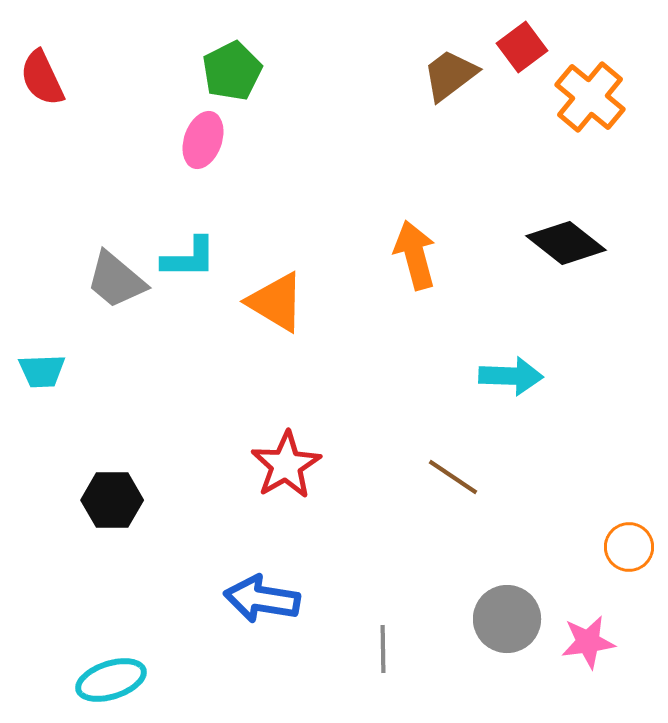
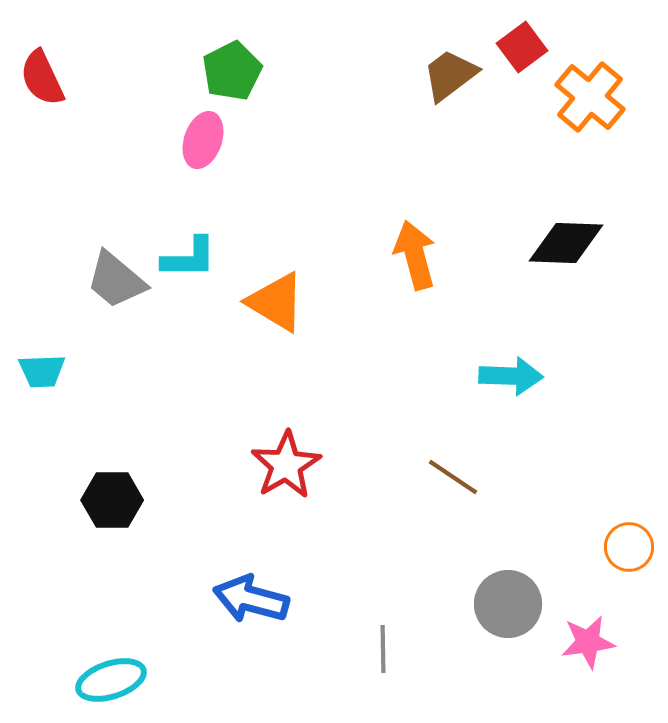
black diamond: rotated 36 degrees counterclockwise
blue arrow: moved 11 px left; rotated 6 degrees clockwise
gray circle: moved 1 px right, 15 px up
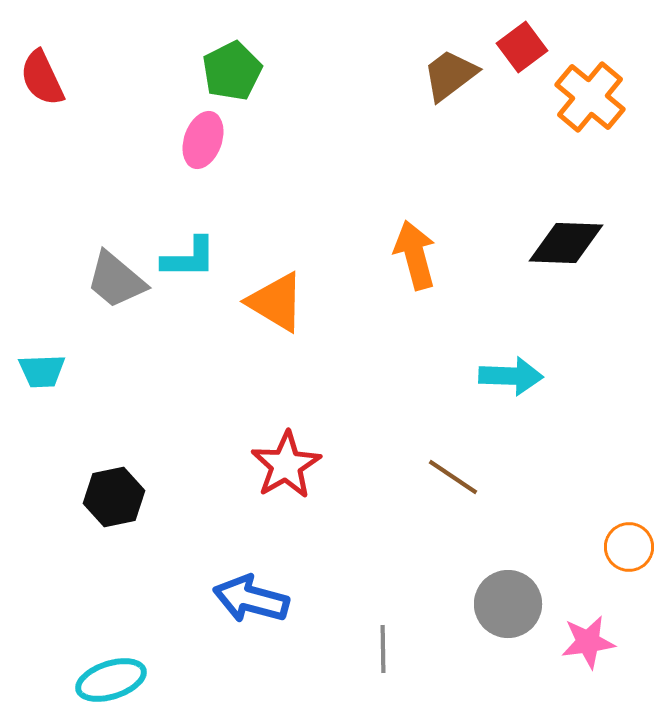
black hexagon: moved 2 px right, 3 px up; rotated 12 degrees counterclockwise
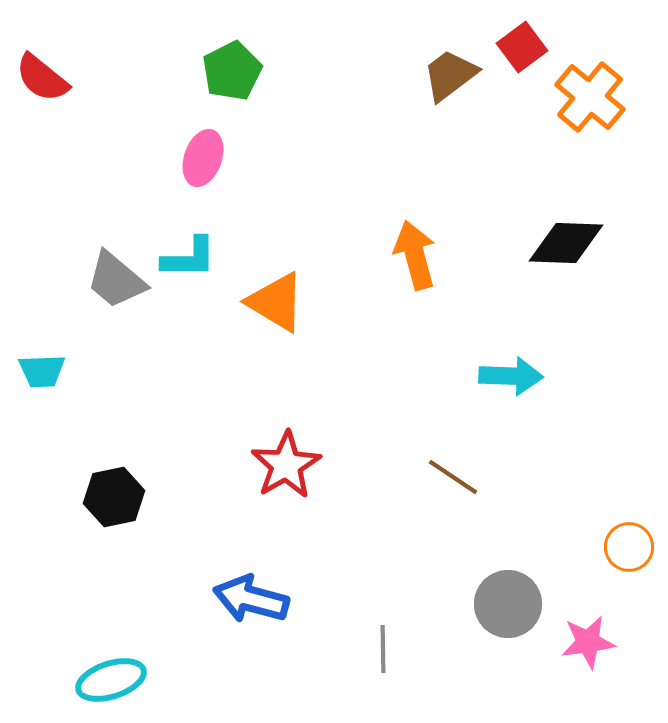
red semicircle: rotated 26 degrees counterclockwise
pink ellipse: moved 18 px down
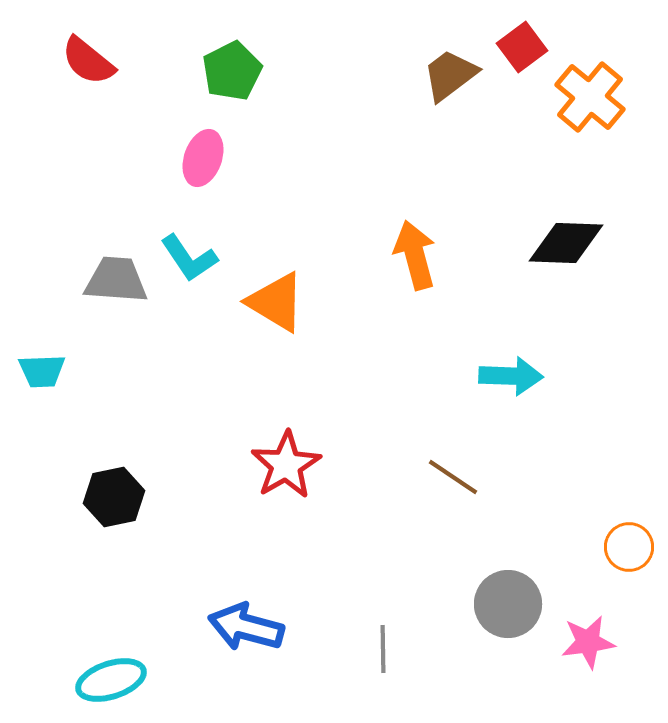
red semicircle: moved 46 px right, 17 px up
cyan L-shape: rotated 56 degrees clockwise
gray trapezoid: rotated 144 degrees clockwise
blue arrow: moved 5 px left, 28 px down
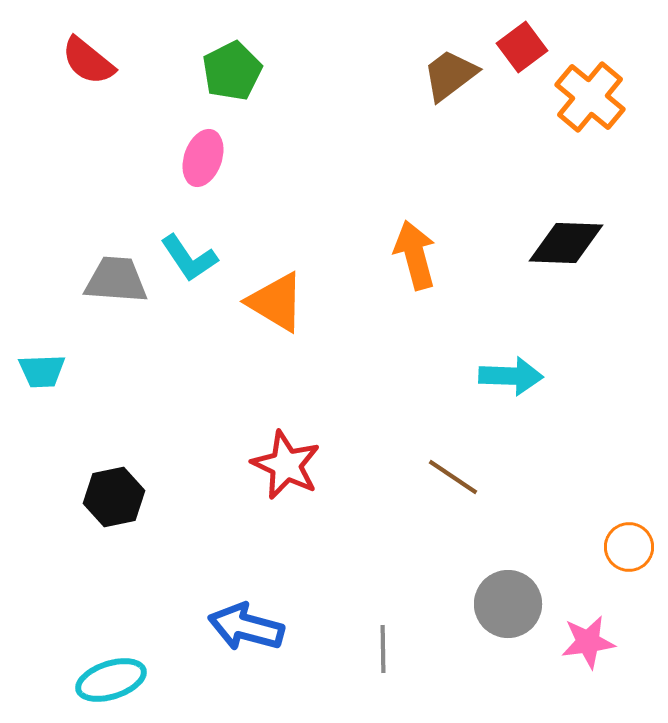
red star: rotated 16 degrees counterclockwise
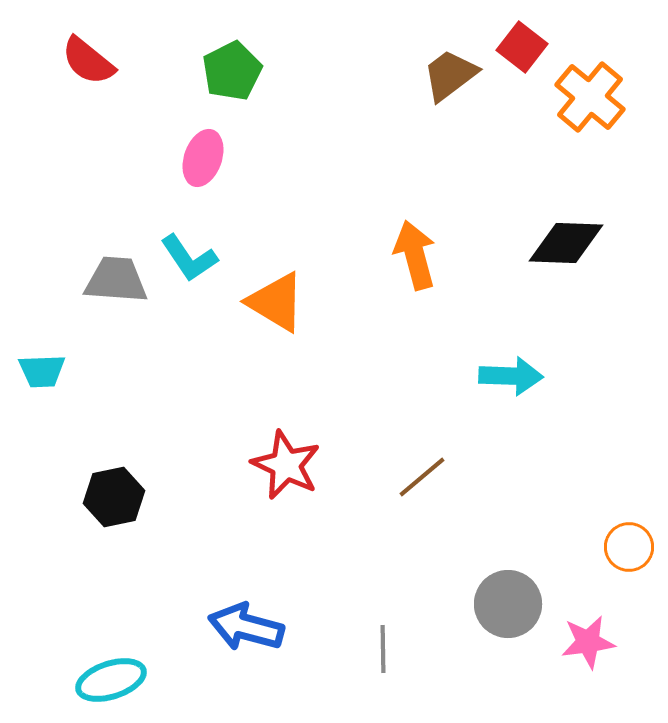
red square: rotated 15 degrees counterclockwise
brown line: moved 31 px left; rotated 74 degrees counterclockwise
